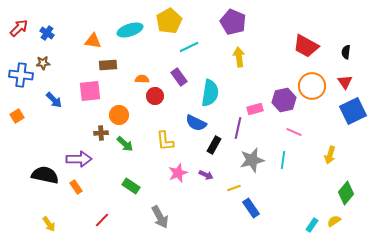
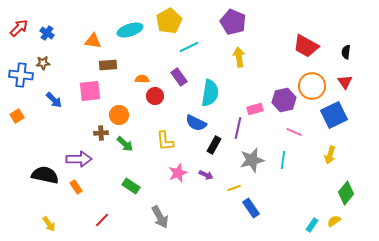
blue square at (353, 111): moved 19 px left, 4 px down
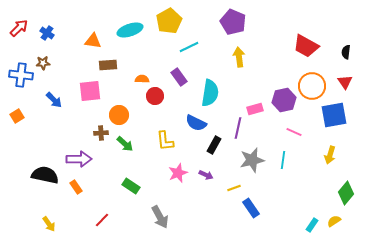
blue square at (334, 115): rotated 16 degrees clockwise
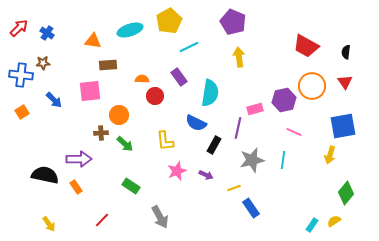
blue square at (334, 115): moved 9 px right, 11 px down
orange square at (17, 116): moved 5 px right, 4 px up
pink star at (178, 173): moved 1 px left, 2 px up
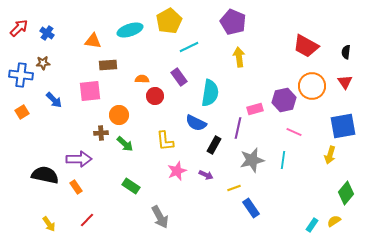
red line at (102, 220): moved 15 px left
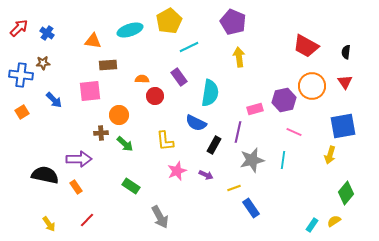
purple line at (238, 128): moved 4 px down
